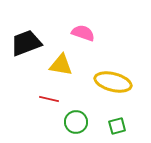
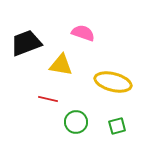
red line: moved 1 px left
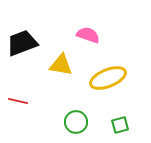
pink semicircle: moved 5 px right, 2 px down
black trapezoid: moved 4 px left
yellow ellipse: moved 5 px left, 4 px up; rotated 36 degrees counterclockwise
red line: moved 30 px left, 2 px down
green square: moved 3 px right, 1 px up
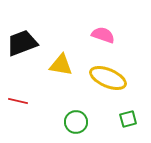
pink semicircle: moved 15 px right
yellow ellipse: rotated 45 degrees clockwise
green square: moved 8 px right, 6 px up
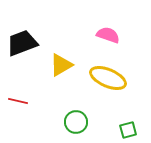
pink semicircle: moved 5 px right
yellow triangle: rotated 40 degrees counterclockwise
green square: moved 11 px down
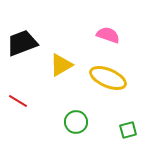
red line: rotated 18 degrees clockwise
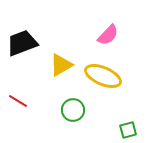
pink semicircle: rotated 115 degrees clockwise
yellow ellipse: moved 5 px left, 2 px up
green circle: moved 3 px left, 12 px up
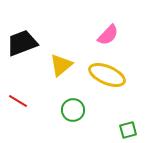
yellow triangle: rotated 10 degrees counterclockwise
yellow ellipse: moved 4 px right, 1 px up
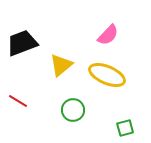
green square: moved 3 px left, 2 px up
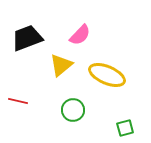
pink semicircle: moved 28 px left
black trapezoid: moved 5 px right, 5 px up
red line: rotated 18 degrees counterclockwise
